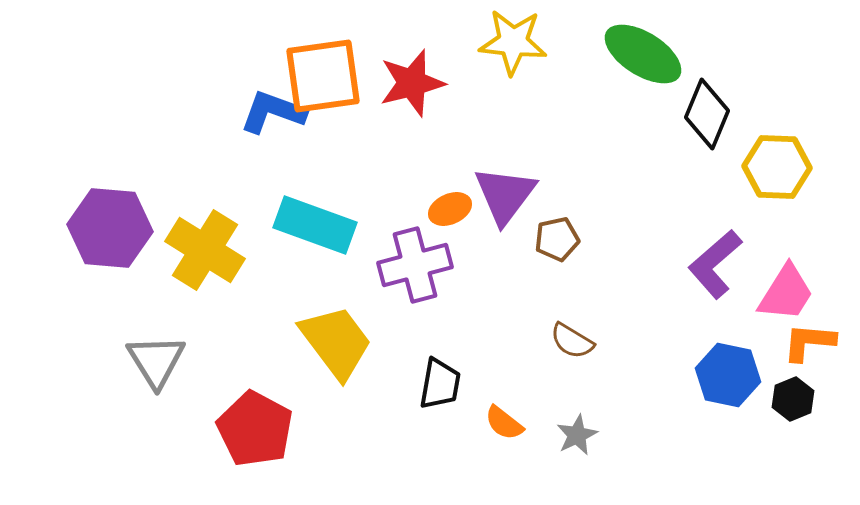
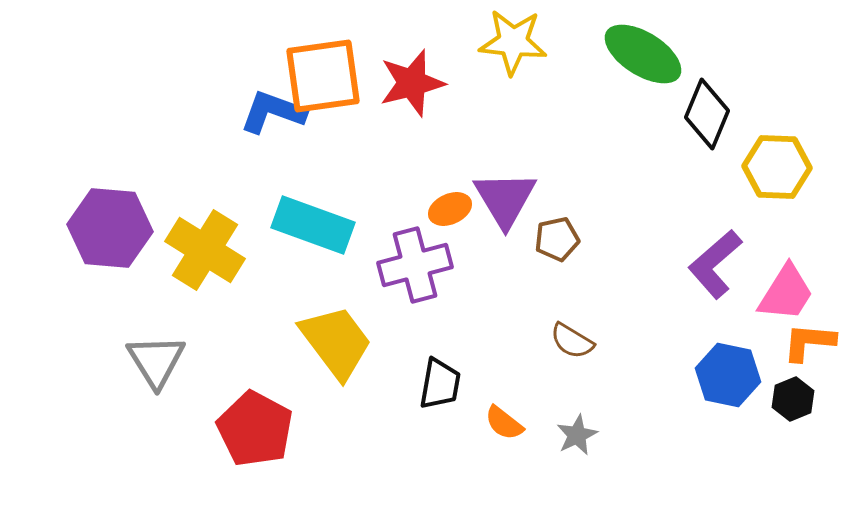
purple triangle: moved 4 px down; rotated 8 degrees counterclockwise
cyan rectangle: moved 2 px left
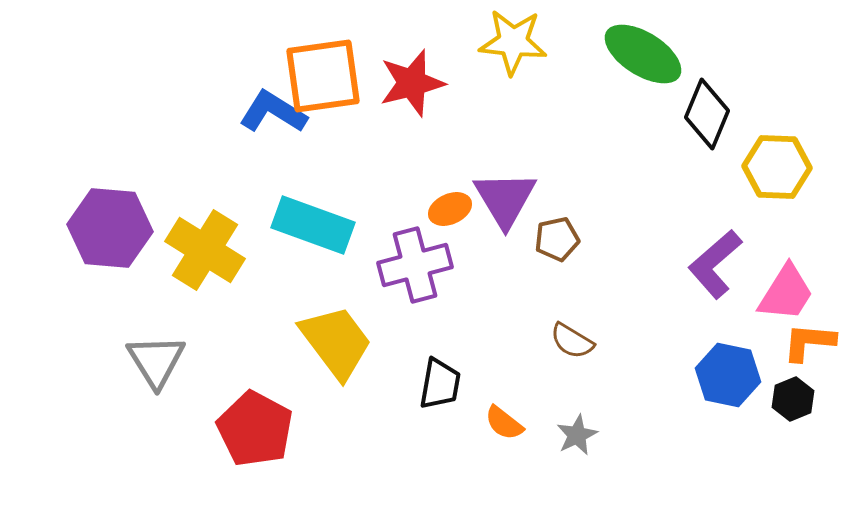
blue L-shape: rotated 12 degrees clockwise
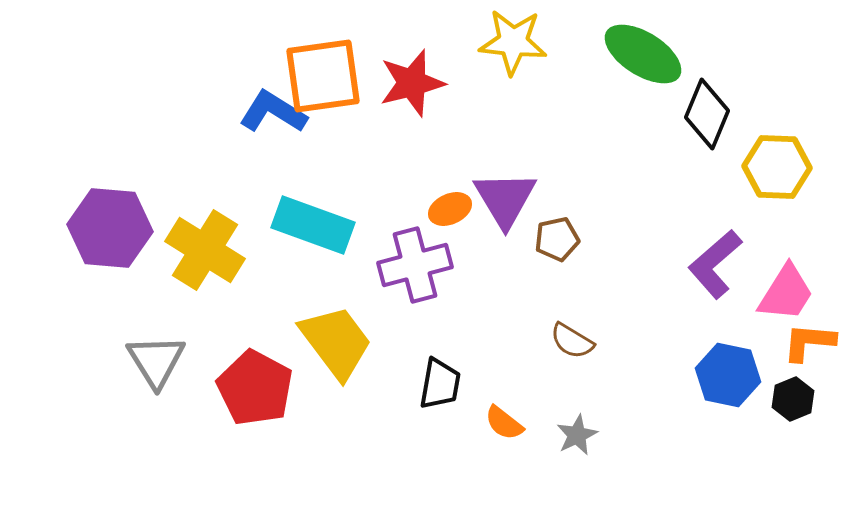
red pentagon: moved 41 px up
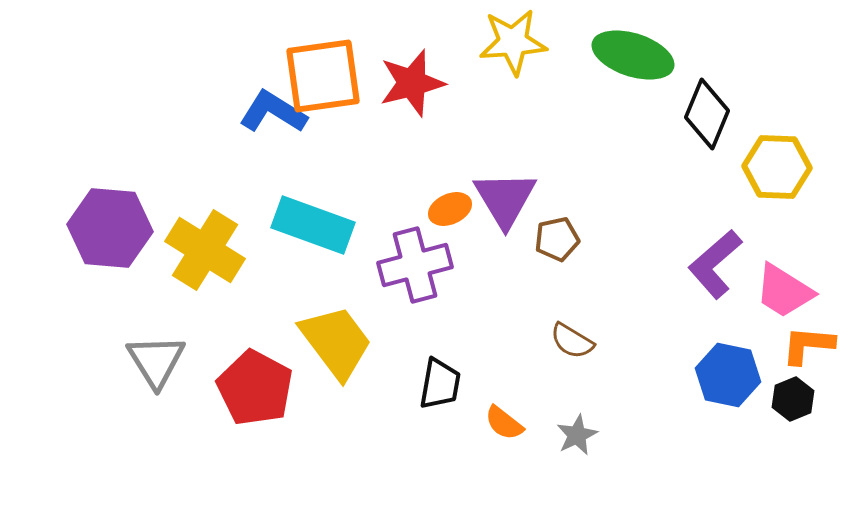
yellow star: rotated 10 degrees counterclockwise
green ellipse: moved 10 px left, 1 px down; rotated 14 degrees counterclockwise
pink trapezoid: moved 2 px left, 2 px up; rotated 90 degrees clockwise
orange L-shape: moved 1 px left, 3 px down
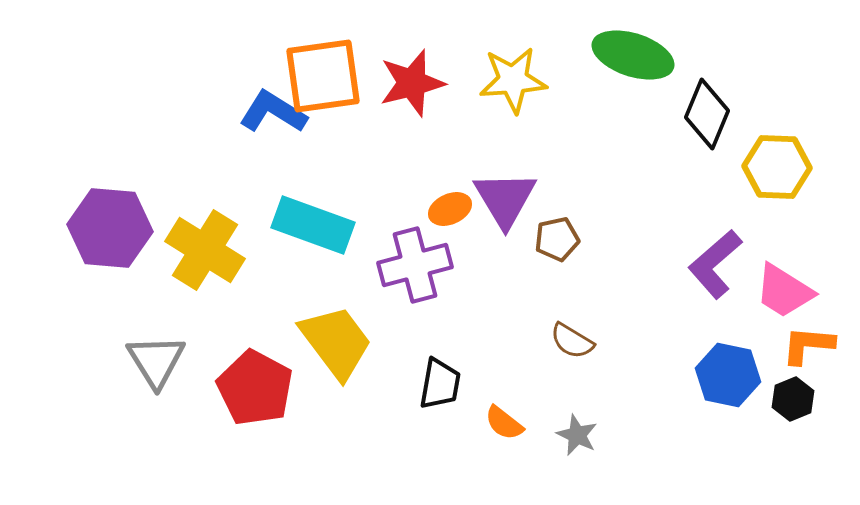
yellow star: moved 38 px down
gray star: rotated 21 degrees counterclockwise
